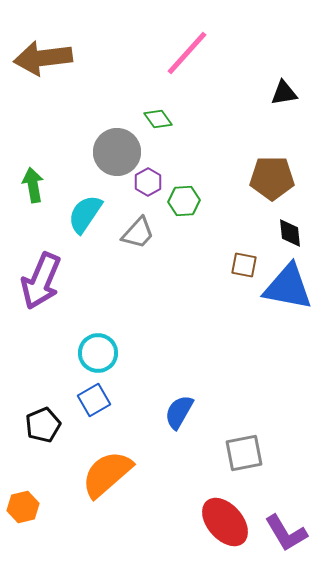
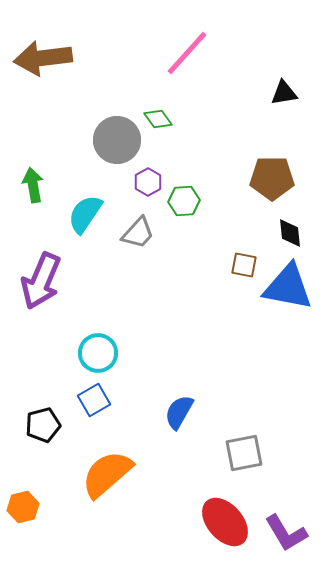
gray circle: moved 12 px up
black pentagon: rotated 8 degrees clockwise
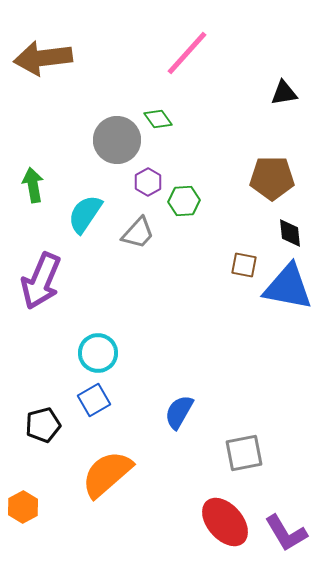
orange hexagon: rotated 16 degrees counterclockwise
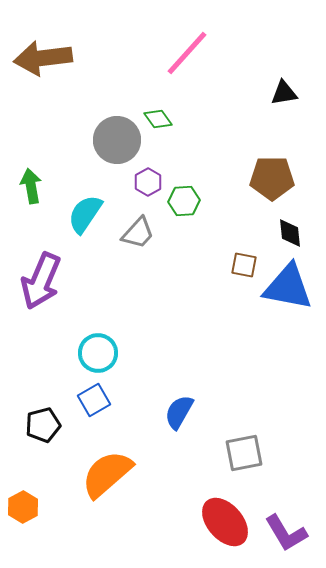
green arrow: moved 2 px left, 1 px down
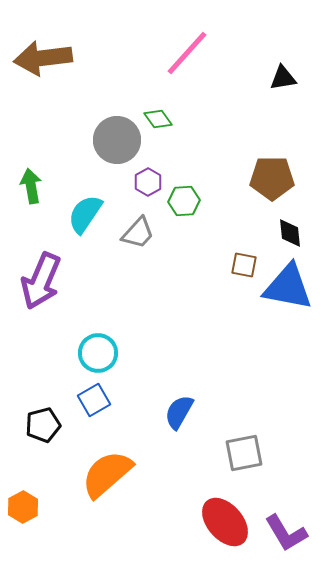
black triangle: moved 1 px left, 15 px up
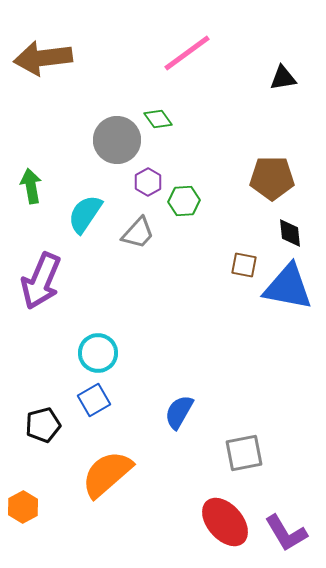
pink line: rotated 12 degrees clockwise
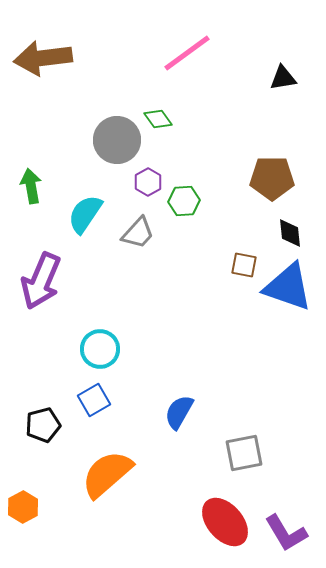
blue triangle: rotated 8 degrees clockwise
cyan circle: moved 2 px right, 4 px up
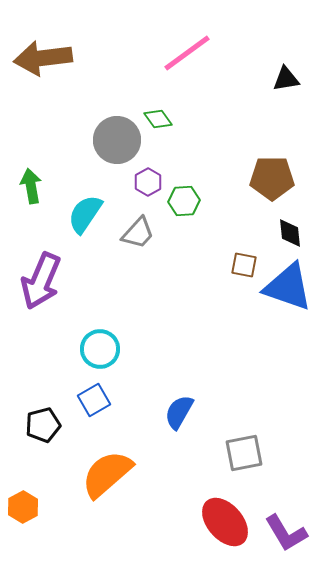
black triangle: moved 3 px right, 1 px down
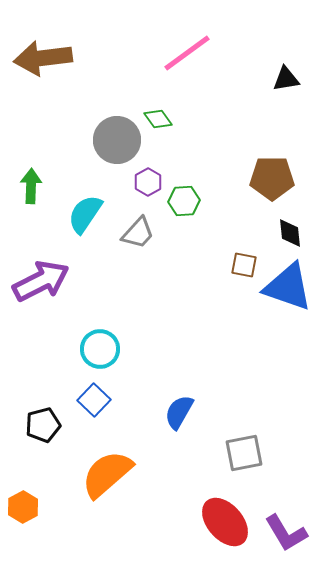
green arrow: rotated 12 degrees clockwise
purple arrow: rotated 140 degrees counterclockwise
blue square: rotated 16 degrees counterclockwise
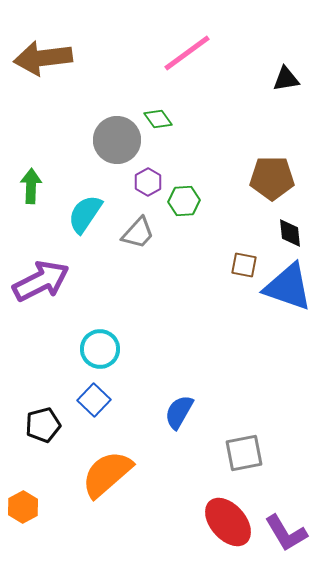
red ellipse: moved 3 px right
